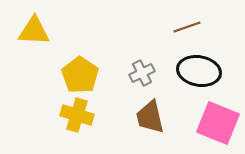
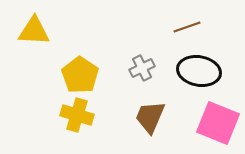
gray cross: moved 5 px up
brown trapezoid: rotated 36 degrees clockwise
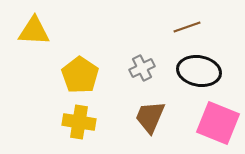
yellow cross: moved 2 px right, 7 px down; rotated 8 degrees counterclockwise
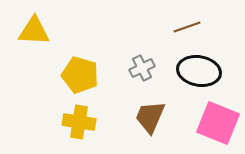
yellow pentagon: rotated 18 degrees counterclockwise
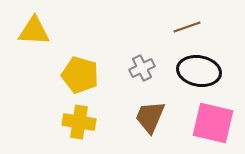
pink square: moved 5 px left; rotated 9 degrees counterclockwise
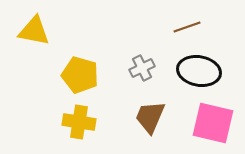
yellow triangle: rotated 8 degrees clockwise
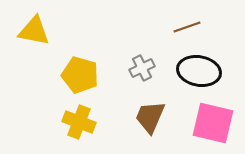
yellow cross: rotated 12 degrees clockwise
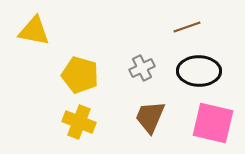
black ellipse: rotated 9 degrees counterclockwise
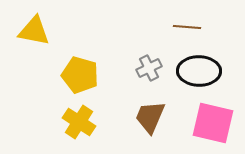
brown line: rotated 24 degrees clockwise
gray cross: moved 7 px right
yellow cross: rotated 12 degrees clockwise
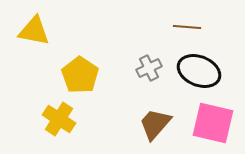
black ellipse: rotated 21 degrees clockwise
yellow pentagon: rotated 18 degrees clockwise
brown trapezoid: moved 5 px right, 7 px down; rotated 18 degrees clockwise
yellow cross: moved 20 px left, 3 px up
